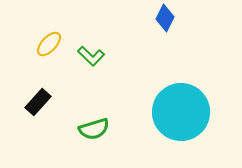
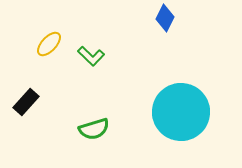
black rectangle: moved 12 px left
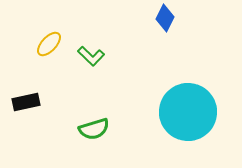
black rectangle: rotated 36 degrees clockwise
cyan circle: moved 7 px right
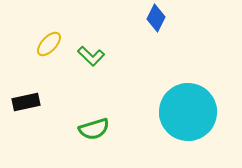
blue diamond: moved 9 px left
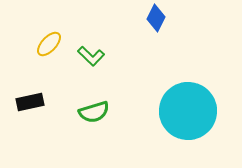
black rectangle: moved 4 px right
cyan circle: moved 1 px up
green semicircle: moved 17 px up
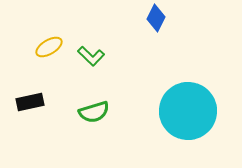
yellow ellipse: moved 3 px down; rotated 16 degrees clockwise
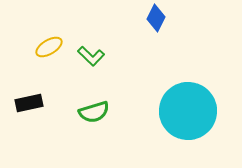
black rectangle: moved 1 px left, 1 px down
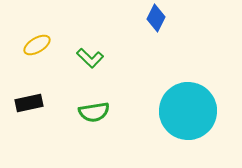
yellow ellipse: moved 12 px left, 2 px up
green L-shape: moved 1 px left, 2 px down
green semicircle: rotated 8 degrees clockwise
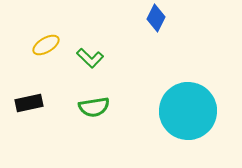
yellow ellipse: moved 9 px right
green semicircle: moved 5 px up
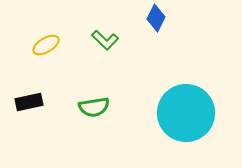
green L-shape: moved 15 px right, 18 px up
black rectangle: moved 1 px up
cyan circle: moved 2 px left, 2 px down
